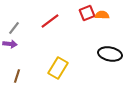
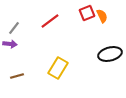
orange semicircle: moved 1 px down; rotated 64 degrees clockwise
black ellipse: rotated 25 degrees counterclockwise
brown line: rotated 56 degrees clockwise
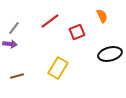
red square: moved 10 px left, 19 px down
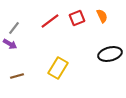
red square: moved 14 px up
purple arrow: rotated 24 degrees clockwise
